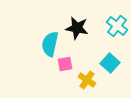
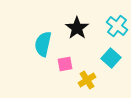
black star: rotated 25 degrees clockwise
cyan semicircle: moved 7 px left
cyan square: moved 1 px right, 5 px up
yellow cross: rotated 24 degrees clockwise
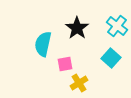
yellow cross: moved 8 px left, 3 px down
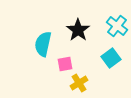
black star: moved 1 px right, 2 px down
cyan square: rotated 12 degrees clockwise
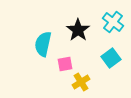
cyan cross: moved 4 px left, 4 px up
yellow cross: moved 2 px right, 1 px up
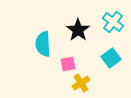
cyan semicircle: rotated 15 degrees counterclockwise
pink square: moved 3 px right
yellow cross: moved 1 px down
